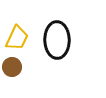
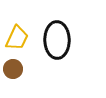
brown circle: moved 1 px right, 2 px down
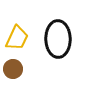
black ellipse: moved 1 px right, 1 px up
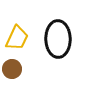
brown circle: moved 1 px left
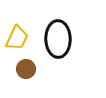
brown circle: moved 14 px right
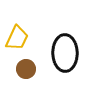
black ellipse: moved 7 px right, 14 px down
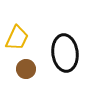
black ellipse: rotated 6 degrees counterclockwise
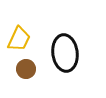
yellow trapezoid: moved 2 px right, 1 px down
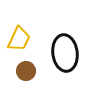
brown circle: moved 2 px down
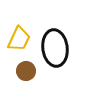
black ellipse: moved 10 px left, 5 px up
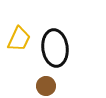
brown circle: moved 20 px right, 15 px down
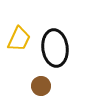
brown circle: moved 5 px left
